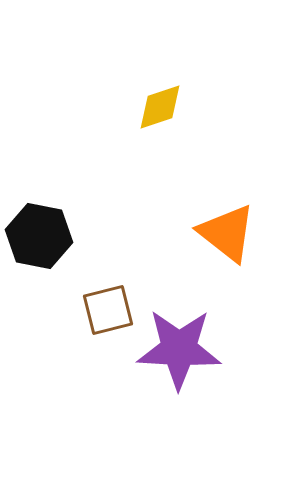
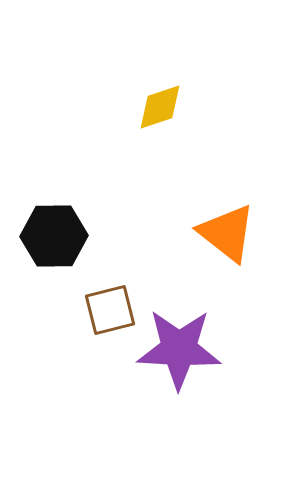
black hexagon: moved 15 px right; rotated 12 degrees counterclockwise
brown square: moved 2 px right
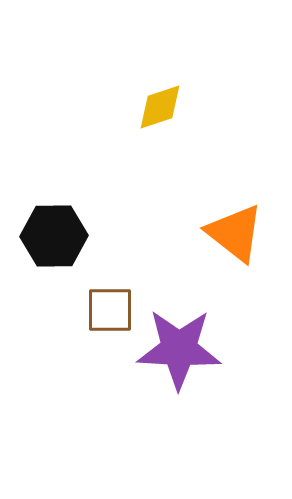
orange triangle: moved 8 px right
brown square: rotated 14 degrees clockwise
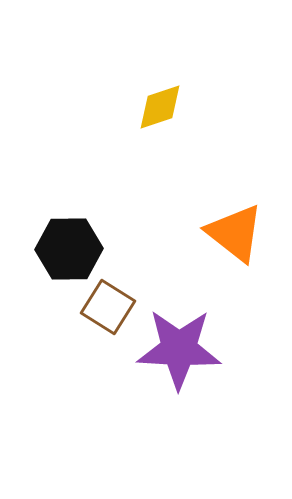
black hexagon: moved 15 px right, 13 px down
brown square: moved 2 px left, 3 px up; rotated 32 degrees clockwise
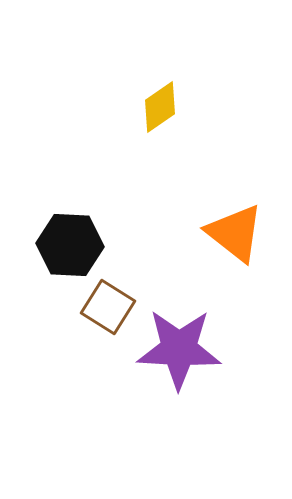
yellow diamond: rotated 16 degrees counterclockwise
black hexagon: moved 1 px right, 4 px up; rotated 4 degrees clockwise
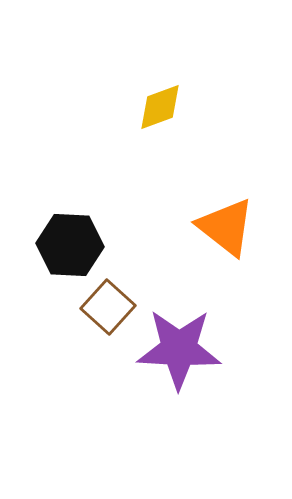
yellow diamond: rotated 14 degrees clockwise
orange triangle: moved 9 px left, 6 px up
brown square: rotated 10 degrees clockwise
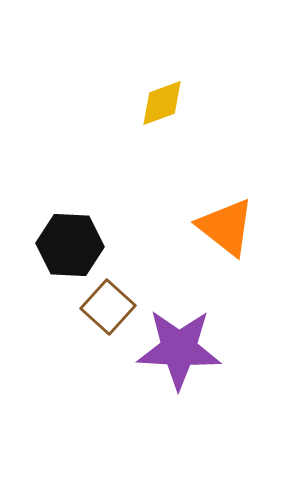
yellow diamond: moved 2 px right, 4 px up
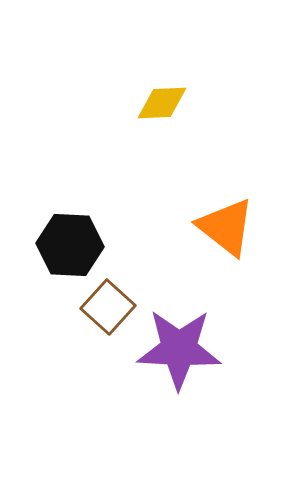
yellow diamond: rotated 18 degrees clockwise
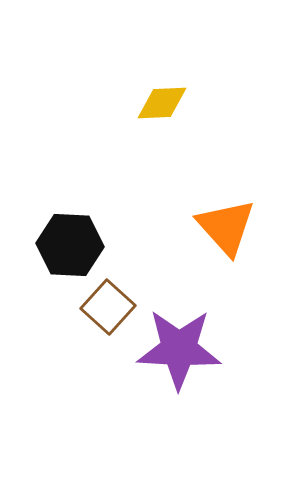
orange triangle: rotated 10 degrees clockwise
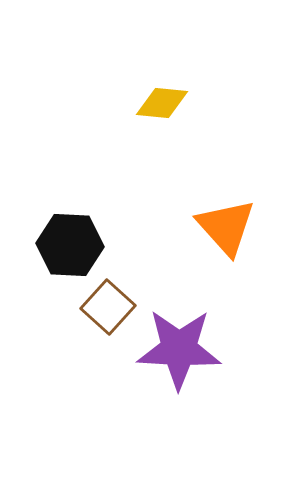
yellow diamond: rotated 8 degrees clockwise
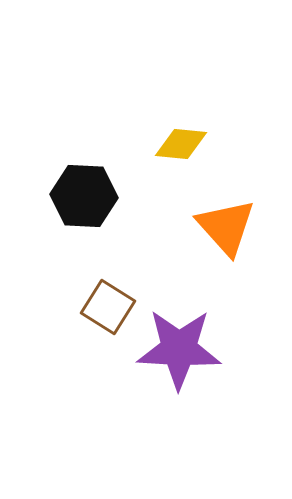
yellow diamond: moved 19 px right, 41 px down
black hexagon: moved 14 px right, 49 px up
brown square: rotated 10 degrees counterclockwise
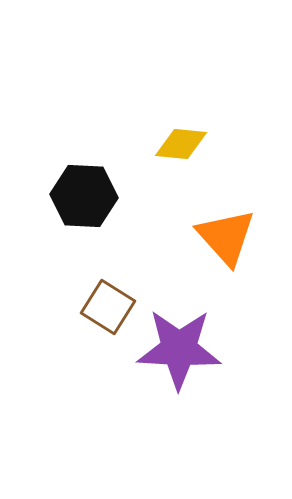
orange triangle: moved 10 px down
